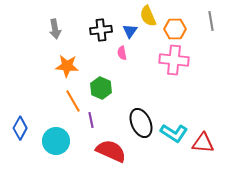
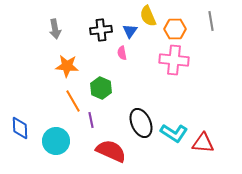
blue diamond: rotated 30 degrees counterclockwise
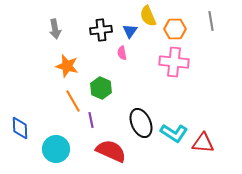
pink cross: moved 2 px down
orange star: rotated 10 degrees clockwise
cyan circle: moved 8 px down
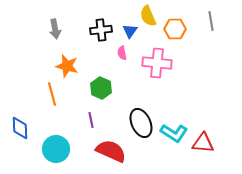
pink cross: moved 17 px left, 1 px down
orange line: moved 21 px left, 7 px up; rotated 15 degrees clockwise
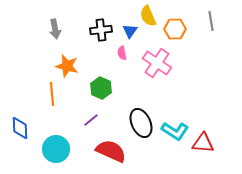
pink cross: rotated 28 degrees clockwise
orange line: rotated 10 degrees clockwise
purple line: rotated 63 degrees clockwise
cyan L-shape: moved 1 px right, 2 px up
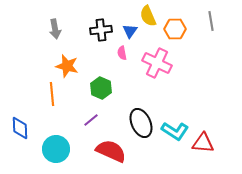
pink cross: rotated 8 degrees counterclockwise
